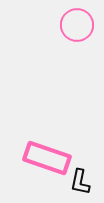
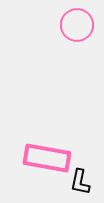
pink rectangle: rotated 9 degrees counterclockwise
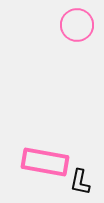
pink rectangle: moved 2 px left, 4 px down
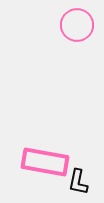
black L-shape: moved 2 px left
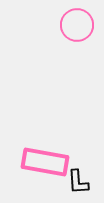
black L-shape: rotated 16 degrees counterclockwise
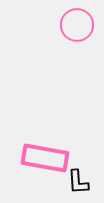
pink rectangle: moved 4 px up
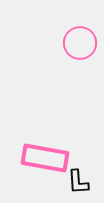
pink circle: moved 3 px right, 18 px down
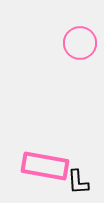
pink rectangle: moved 8 px down
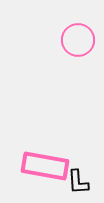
pink circle: moved 2 px left, 3 px up
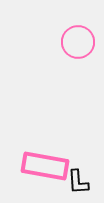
pink circle: moved 2 px down
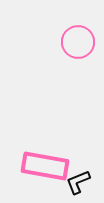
black L-shape: rotated 72 degrees clockwise
